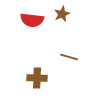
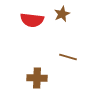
brown line: moved 1 px left
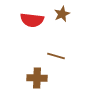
brown line: moved 12 px left, 1 px up
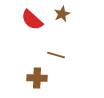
red semicircle: rotated 35 degrees clockwise
brown line: moved 1 px up
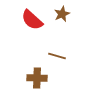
brown line: moved 1 px right, 1 px down
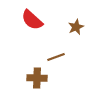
brown star: moved 14 px right, 13 px down
brown line: moved 1 px left, 1 px down; rotated 36 degrees counterclockwise
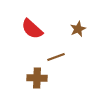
red semicircle: moved 9 px down
brown star: moved 2 px right, 2 px down
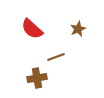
brown cross: rotated 12 degrees counterclockwise
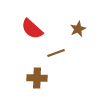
brown line: moved 4 px up
brown cross: rotated 12 degrees clockwise
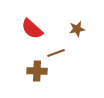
brown star: moved 1 px left; rotated 14 degrees clockwise
brown cross: moved 7 px up
